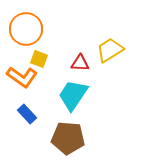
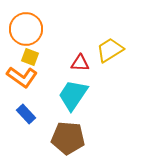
yellow square: moved 9 px left, 2 px up
blue rectangle: moved 1 px left
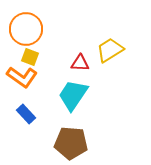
brown pentagon: moved 3 px right, 5 px down
